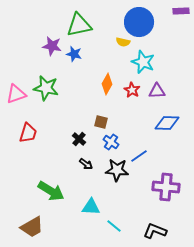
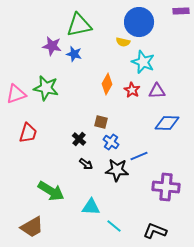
blue line: rotated 12 degrees clockwise
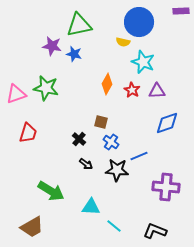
blue diamond: rotated 20 degrees counterclockwise
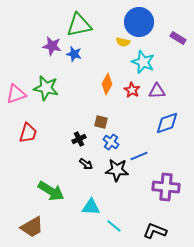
purple rectangle: moved 3 px left, 27 px down; rotated 35 degrees clockwise
black cross: rotated 24 degrees clockwise
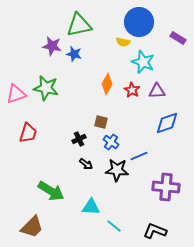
brown trapezoid: rotated 15 degrees counterclockwise
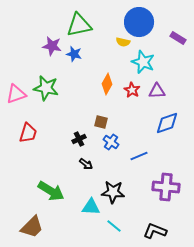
black star: moved 4 px left, 22 px down
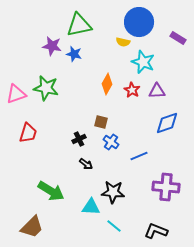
black L-shape: moved 1 px right
